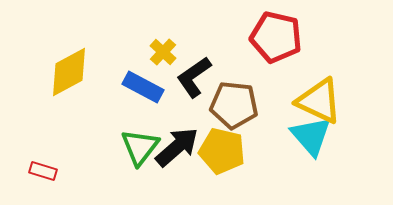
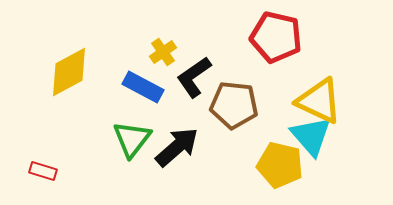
yellow cross: rotated 12 degrees clockwise
green triangle: moved 8 px left, 8 px up
yellow pentagon: moved 58 px right, 14 px down
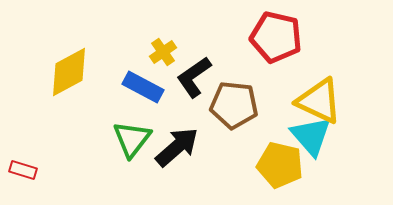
red rectangle: moved 20 px left, 1 px up
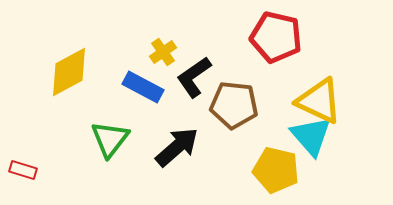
green triangle: moved 22 px left
yellow pentagon: moved 4 px left, 5 px down
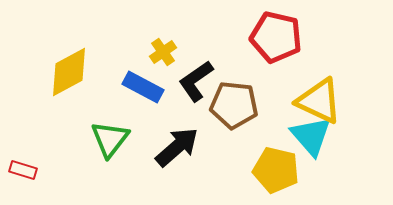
black L-shape: moved 2 px right, 4 px down
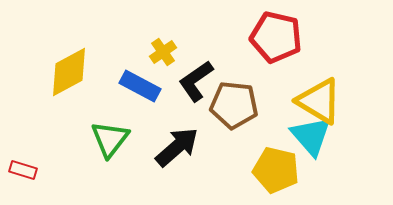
blue rectangle: moved 3 px left, 1 px up
yellow triangle: rotated 6 degrees clockwise
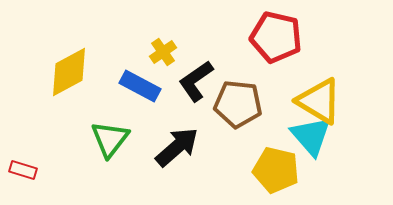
brown pentagon: moved 4 px right, 1 px up
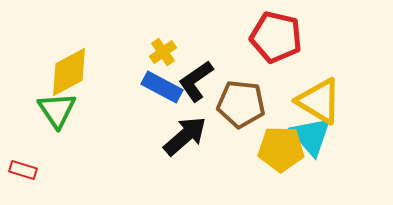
blue rectangle: moved 22 px right, 1 px down
brown pentagon: moved 3 px right
green triangle: moved 53 px left, 29 px up; rotated 12 degrees counterclockwise
black arrow: moved 8 px right, 11 px up
yellow pentagon: moved 5 px right, 21 px up; rotated 12 degrees counterclockwise
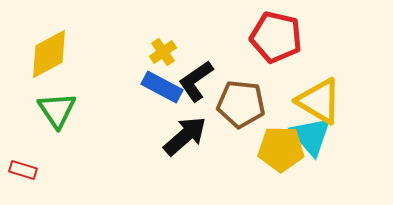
yellow diamond: moved 20 px left, 18 px up
